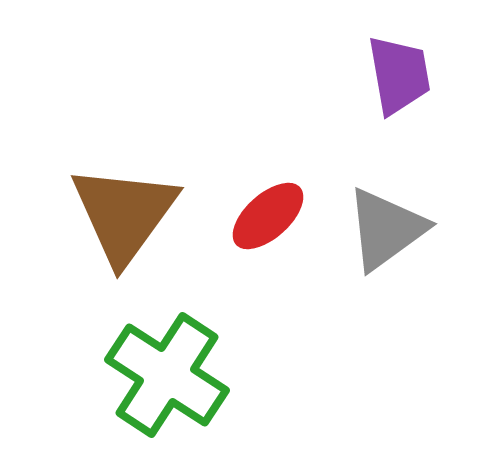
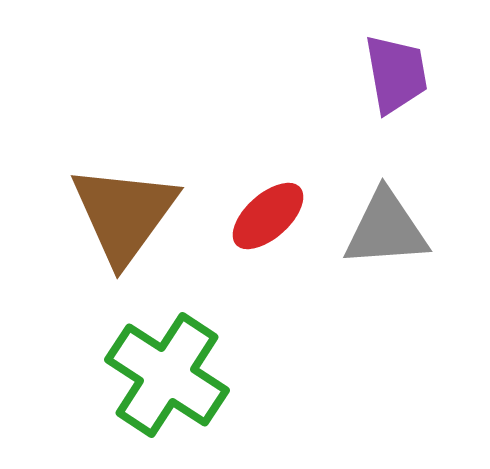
purple trapezoid: moved 3 px left, 1 px up
gray triangle: rotated 32 degrees clockwise
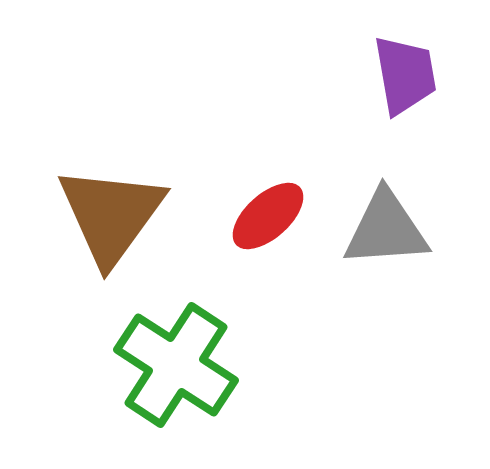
purple trapezoid: moved 9 px right, 1 px down
brown triangle: moved 13 px left, 1 px down
green cross: moved 9 px right, 10 px up
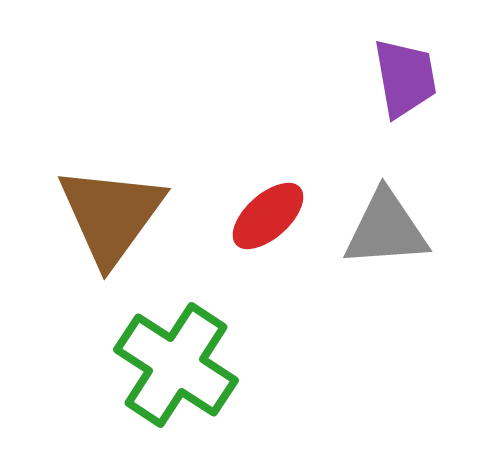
purple trapezoid: moved 3 px down
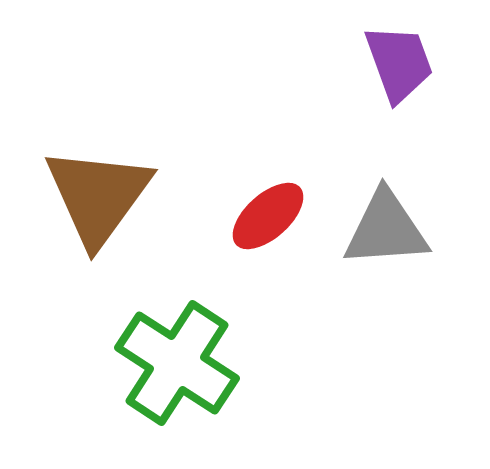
purple trapezoid: moved 6 px left, 15 px up; rotated 10 degrees counterclockwise
brown triangle: moved 13 px left, 19 px up
green cross: moved 1 px right, 2 px up
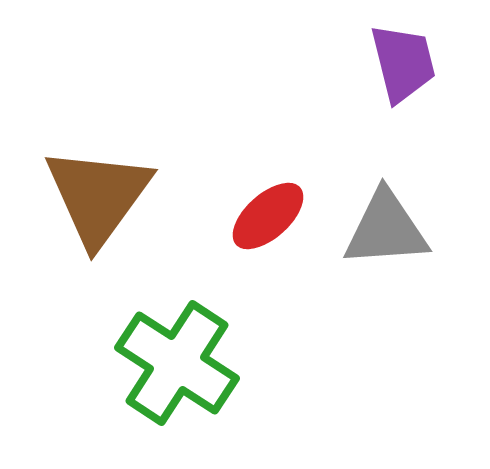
purple trapezoid: moved 4 px right; rotated 6 degrees clockwise
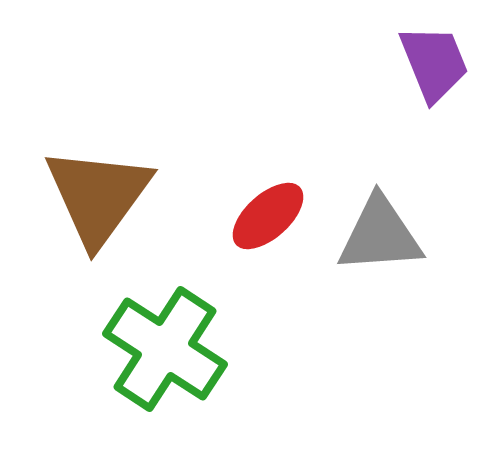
purple trapezoid: moved 31 px right; rotated 8 degrees counterclockwise
gray triangle: moved 6 px left, 6 px down
green cross: moved 12 px left, 14 px up
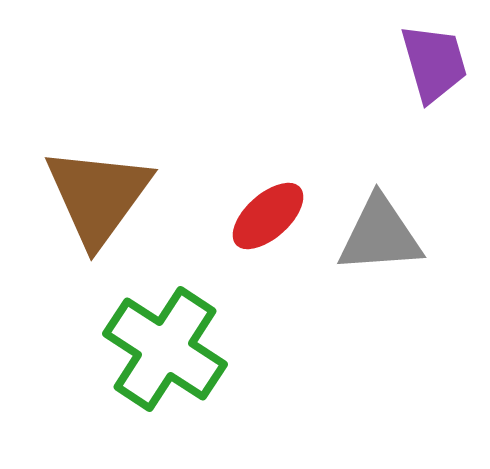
purple trapezoid: rotated 6 degrees clockwise
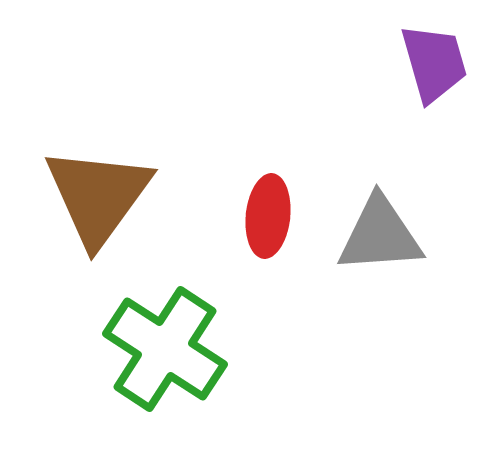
red ellipse: rotated 42 degrees counterclockwise
